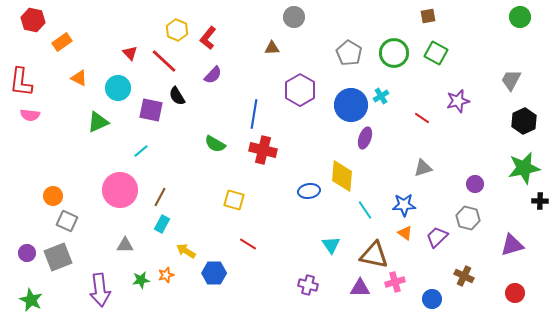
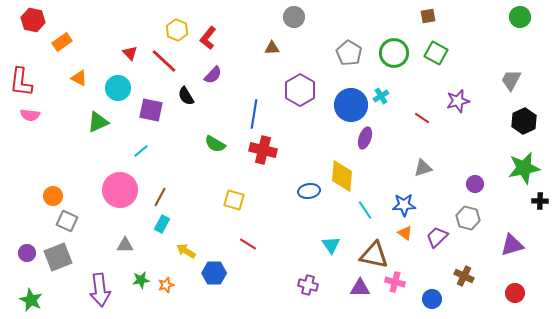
black semicircle at (177, 96): moved 9 px right
orange star at (166, 275): moved 10 px down
pink cross at (395, 282): rotated 30 degrees clockwise
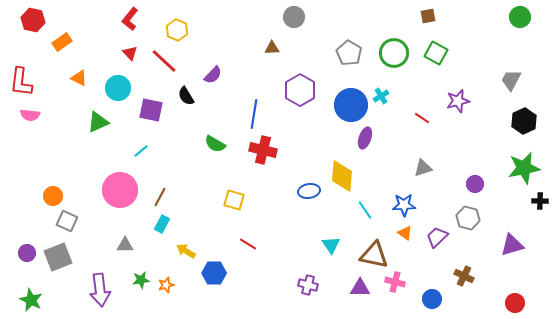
red L-shape at (208, 38): moved 78 px left, 19 px up
red circle at (515, 293): moved 10 px down
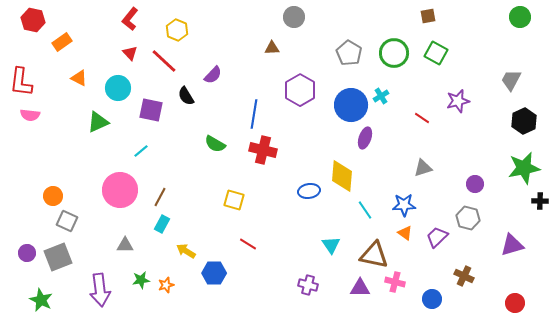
green star at (31, 300): moved 10 px right
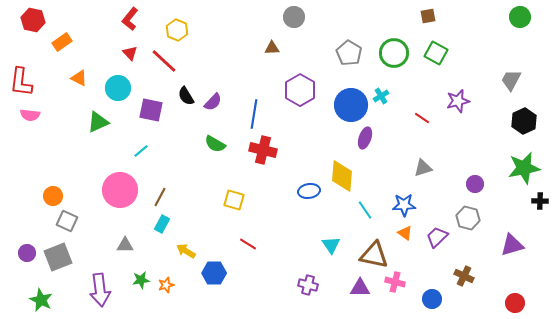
purple semicircle at (213, 75): moved 27 px down
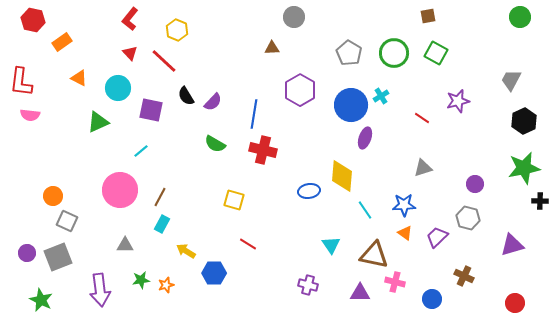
purple triangle at (360, 288): moved 5 px down
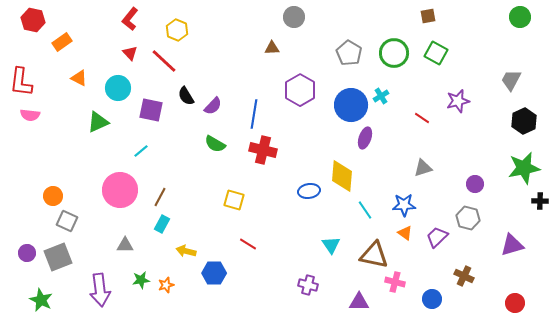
purple semicircle at (213, 102): moved 4 px down
yellow arrow at (186, 251): rotated 18 degrees counterclockwise
purple triangle at (360, 293): moved 1 px left, 9 px down
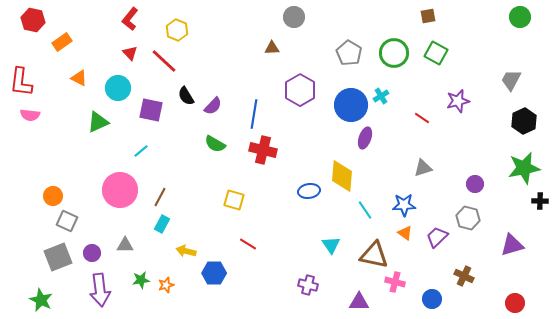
purple circle at (27, 253): moved 65 px right
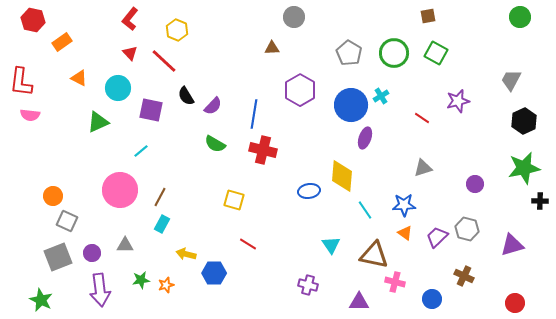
gray hexagon at (468, 218): moved 1 px left, 11 px down
yellow arrow at (186, 251): moved 3 px down
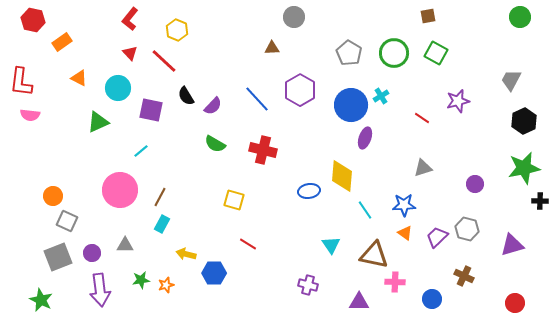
blue line at (254, 114): moved 3 px right, 15 px up; rotated 52 degrees counterclockwise
pink cross at (395, 282): rotated 12 degrees counterclockwise
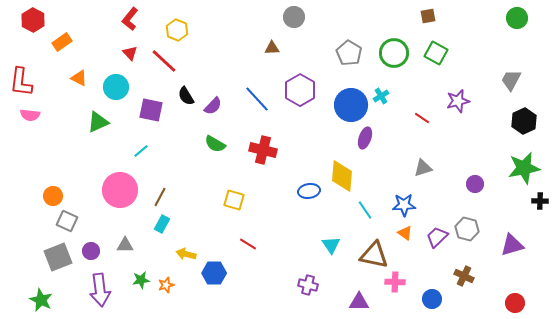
green circle at (520, 17): moved 3 px left, 1 px down
red hexagon at (33, 20): rotated 15 degrees clockwise
cyan circle at (118, 88): moved 2 px left, 1 px up
purple circle at (92, 253): moved 1 px left, 2 px up
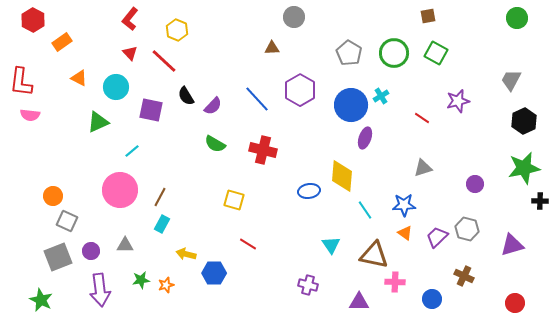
cyan line at (141, 151): moved 9 px left
